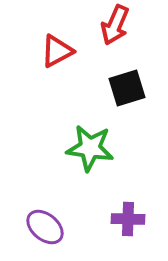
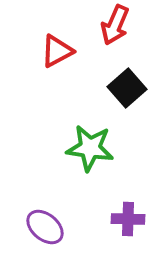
black square: rotated 24 degrees counterclockwise
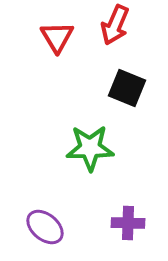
red triangle: moved 14 px up; rotated 33 degrees counterclockwise
black square: rotated 27 degrees counterclockwise
green star: rotated 9 degrees counterclockwise
purple cross: moved 4 px down
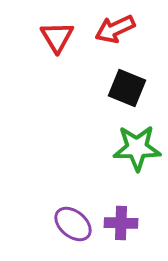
red arrow: moved 4 px down; rotated 42 degrees clockwise
green star: moved 47 px right
purple cross: moved 7 px left
purple ellipse: moved 28 px right, 3 px up
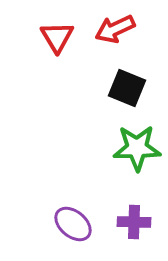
purple cross: moved 13 px right, 1 px up
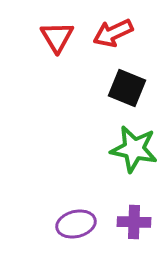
red arrow: moved 2 px left, 4 px down
green star: moved 3 px left, 1 px down; rotated 12 degrees clockwise
purple ellipse: moved 3 px right; rotated 54 degrees counterclockwise
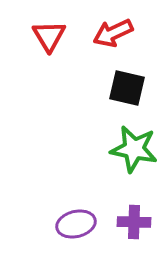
red triangle: moved 8 px left, 1 px up
black square: rotated 9 degrees counterclockwise
